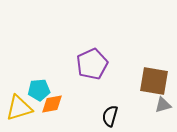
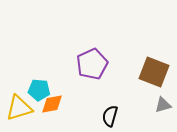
brown square: moved 9 px up; rotated 12 degrees clockwise
cyan pentagon: rotated 10 degrees clockwise
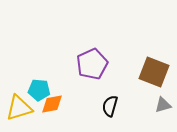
black semicircle: moved 10 px up
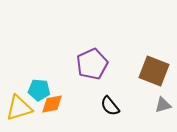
brown square: moved 1 px up
black semicircle: rotated 55 degrees counterclockwise
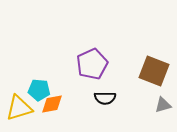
black semicircle: moved 5 px left, 8 px up; rotated 50 degrees counterclockwise
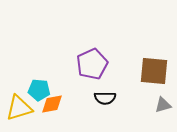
brown square: rotated 16 degrees counterclockwise
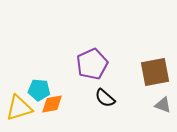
brown square: moved 1 px right, 1 px down; rotated 16 degrees counterclockwise
black semicircle: rotated 40 degrees clockwise
gray triangle: rotated 36 degrees clockwise
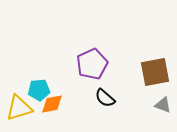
cyan pentagon: rotated 10 degrees counterclockwise
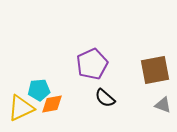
brown square: moved 2 px up
yellow triangle: moved 2 px right; rotated 8 degrees counterclockwise
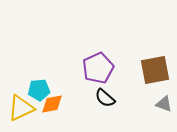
purple pentagon: moved 6 px right, 4 px down
gray triangle: moved 1 px right, 1 px up
